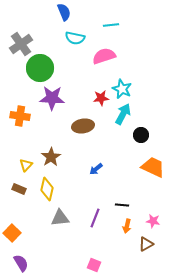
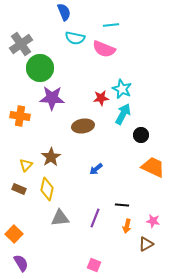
pink semicircle: moved 7 px up; rotated 140 degrees counterclockwise
orange square: moved 2 px right, 1 px down
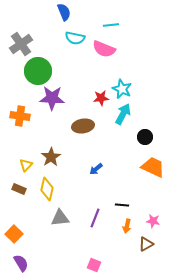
green circle: moved 2 px left, 3 px down
black circle: moved 4 px right, 2 px down
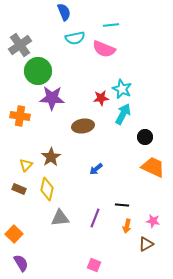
cyan semicircle: rotated 24 degrees counterclockwise
gray cross: moved 1 px left, 1 px down
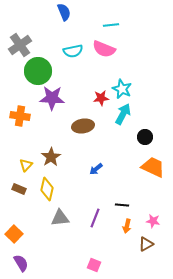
cyan semicircle: moved 2 px left, 13 px down
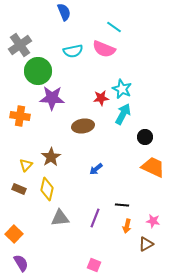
cyan line: moved 3 px right, 2 px down; rotated 42 degrees clockwise
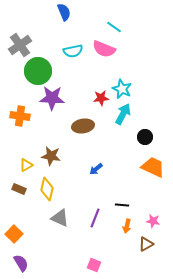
brown star: moved 1 px up; rotated 30 degrees counterclockwise
yellow triangle: rotated 16 degrees clockwise
gray triangle: rotated 30 degrees clockwise
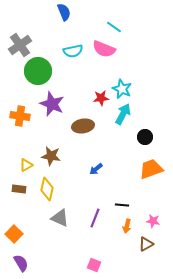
purple star: moved 6 px down; rotated 20 degrees clockwise
orange trapezoid: moved 2 px left, 2 px down; rotated 45 degrees counterclockwise
brown rectangle: rotated 16 degrees counterclockwise
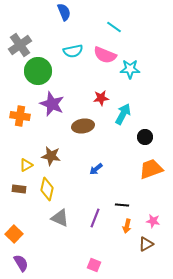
pink semicircle: moved 1 px right, 6 px down
cyan star: moved 8 px right, 20 px up; rotated 24 degrees counterclockwise
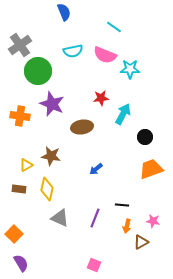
brown ellipse: moved 1 px left, 1 px down
brown triangle: moved 5 px left, 2 px up
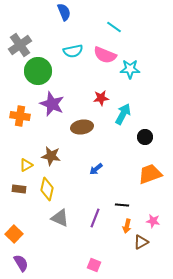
orange trapezoid: moved 1 px left, 5 px down
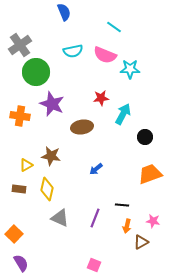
green circle: moved 2 px left, 1 px down
